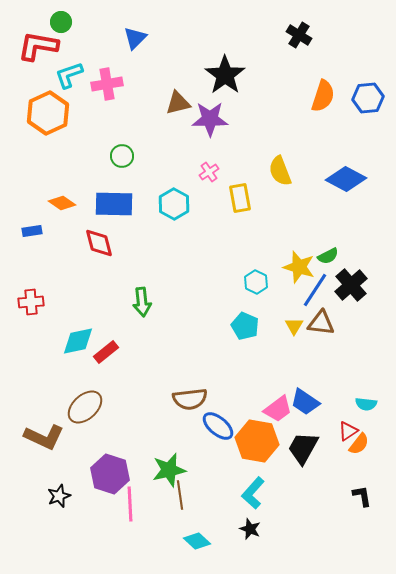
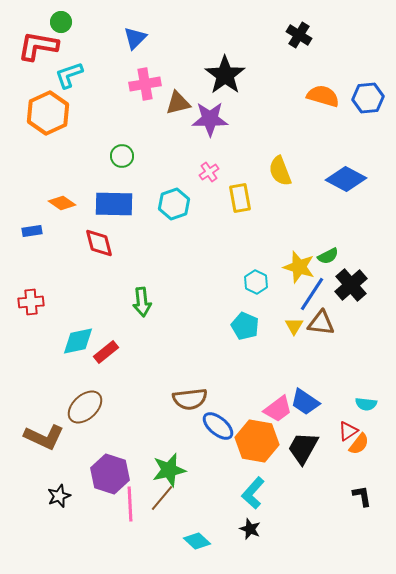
pink cross at (107, 84): moved 38 px right
orange semicircle at (323, 96): rotated 92 degrees counterclockwise
cyan hexagon at (174, 204): rotated 12 degrees clockwise
blue line at (315, 290): moved 3 px left, 4 px down
brown line at (180, 495): moved 18 px left, 3 px down; rotated 48 degrees clockwise
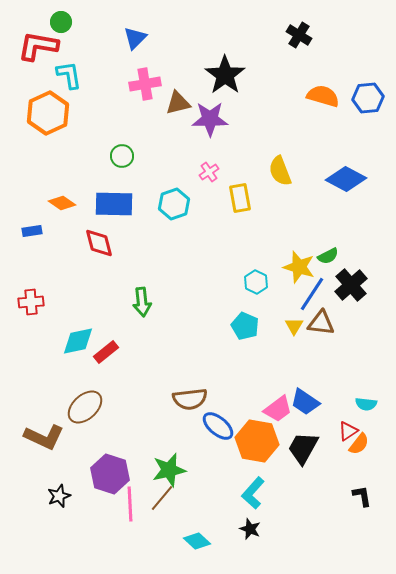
cyan L-shape at (69, 75): rotated 100 degrees clockwise
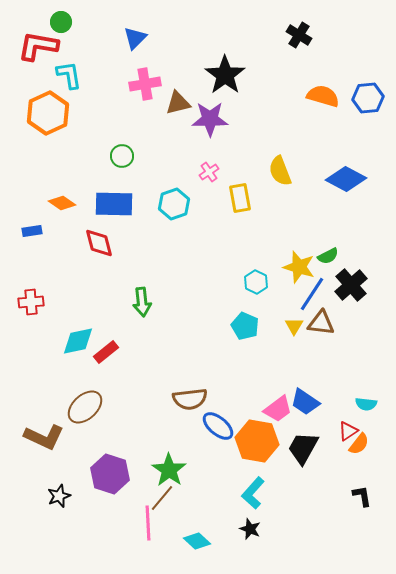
green star at (169, 470): rotated 24 degrees counterclockwise
pink line at (130, 504): moved 18 px right, 19 px down
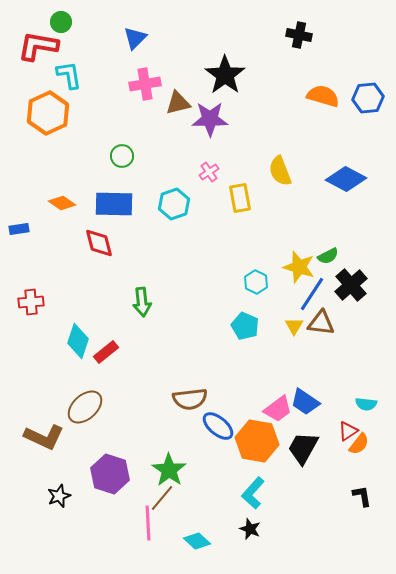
black cross at (299, 35): rotated 20 degrees counterclockwise
blue rectangle at (32, 231): moved 13 px left, 2 px up
cyan diamond at (78, 341): rotated 60 degrees counterclockwise
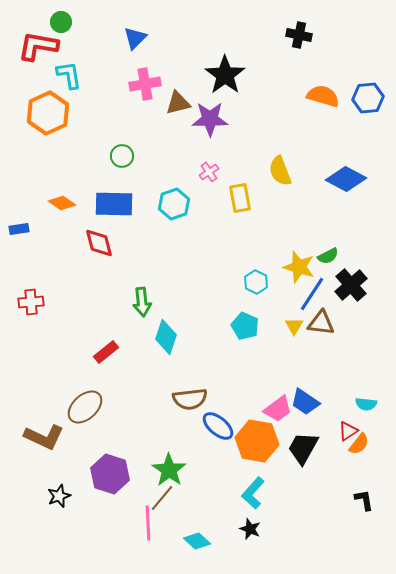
cyan diamond at (78, 341): moved 88 px right, 4 px up
black L-shape at (362, 496): moved 2 px right, 4 px down
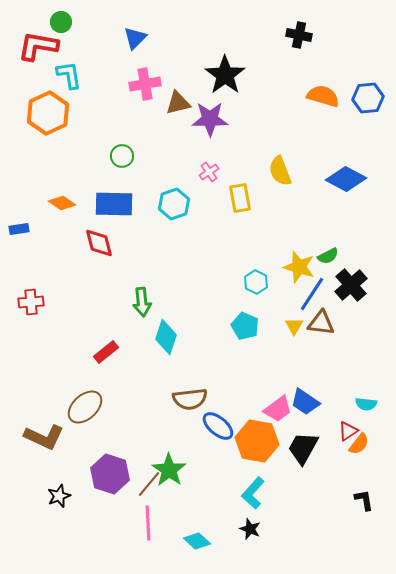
brown line at (162, 498): moved 13 px left, 14 px up
